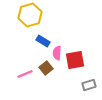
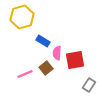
yellow hexagon: moved 8 px left, 2 px down
gray rectangle: rotated 40 degrees counterclockwise
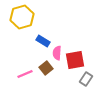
gray rectangle: moved 3 px left, 6 px up
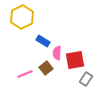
yellow hexagon: rotated 10 degrees counterclockwise
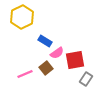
blue rectangle: moved 2 px right
pink semicircle: rotated 128 degrees counterclockwise
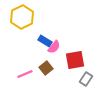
pink semicircle: moved 3 px left, 6 px up; rotated 16 degrees counterclockwise
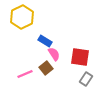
pink semicircle: moved 7 px down; rotated 72 degrees counterclockwise
red square: moved 5 px right, 3 px up; rotated 18 degrees clockwise
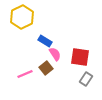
pink semicircle: moved 1 px right
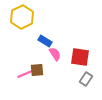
brown square: moved 9 px left, 2 px down; rotated 32 degrees clockwise
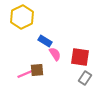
gray rectangle: moved 1 px left, 1 px up
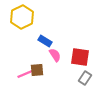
pink semicircle: moved 1 px down
